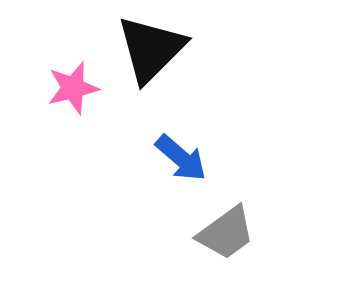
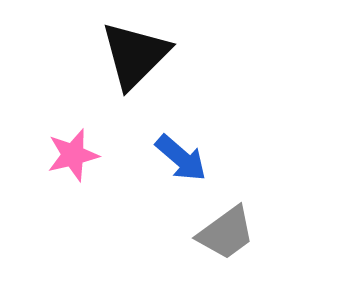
black triangle: moved 16 px left, 6 px down
pink star: moved 67 px down
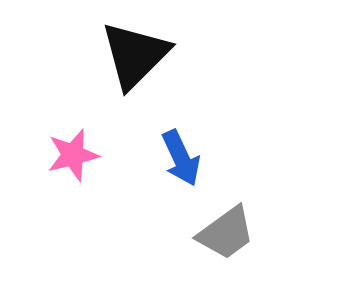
blue arrow: rotated 24 degrees clockwise
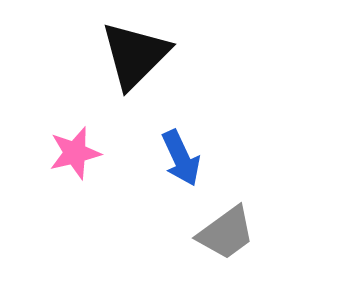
pink star: moved 2 px right, 2 px up
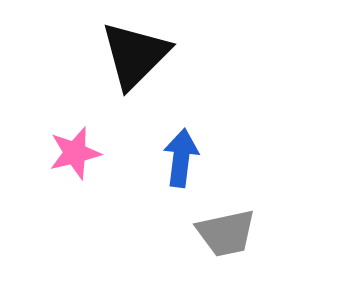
blue arrow: rotated 148 degrees counterclockwise
gray trapezoid: rotated 24 degrees clockwise
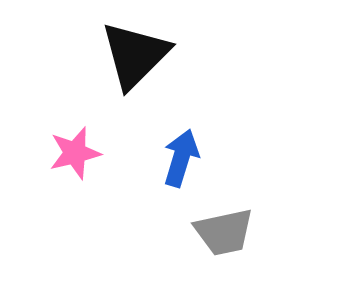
blue arrow: rotated 10 degrees clockwise
gray trapezoid: moved 2 px left, 1 px up
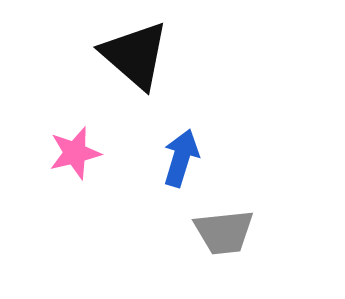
black triangle: rotated 34 degrees counterclockwise
gray trapezoid: rotated 6 degrees clockwise
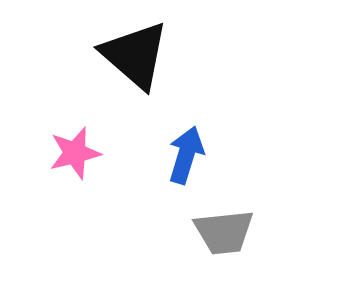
blue arrow: moved 5 px right, 3 px up
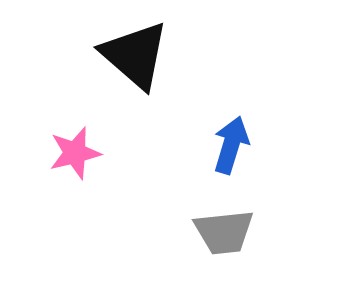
blue arrow: moved 45 px right, 10 px up
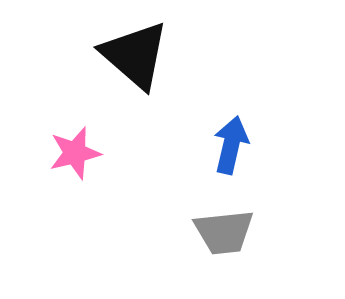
blue arrow: rotated 4 degrees counterclockwise
